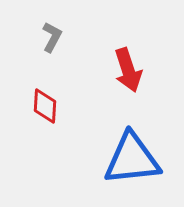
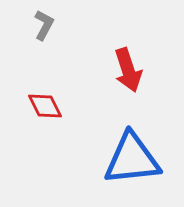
gray L-shape: moved 8 px left, 12 px up
red diamond: rotated 30 degrees counterclockwise
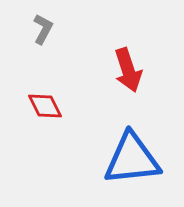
gray L-shape: moved 1 px left, 4 px down
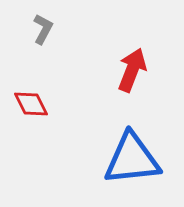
red arrow: moved 4 px right; rotated 141 degrees counterclockwise
red diamond: moved 14 px left, 2 px up
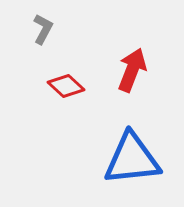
red diamond: moved 35 px right, 18 px up; rotated 21 degrees counterclockwise
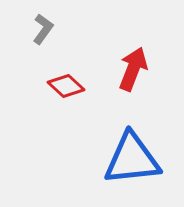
gray L-shape: rotated 8 degrees clockwise
red arrow: moved 1 px right, 1 px up
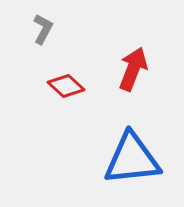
gray L-shape: rotated 8 degrees counterclockwise
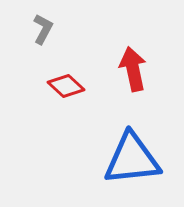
red arrow: rotated 33 degrees counterclockwise
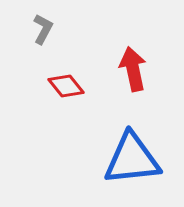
red diamond: rotated 9 degrees clockwise
